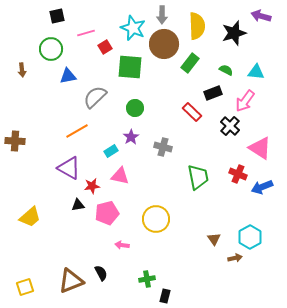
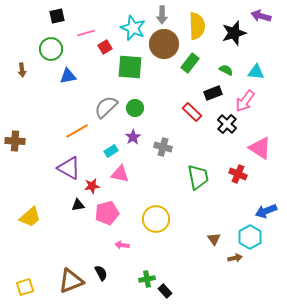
gray semicircle at (95, 97): moved 11 px right, 10 px down
black cross at (230, 126): moved 3 px left, 2 px up
purple star at (131, 137): moved 2 px right
pink triangle at (120, 176): moved 2 px up
blue arrow at (262, 187): moved 4 px right, 24 px down
black rectangle at (165, 296): moved 5 px up; rotated 56 degrees counterclockwise
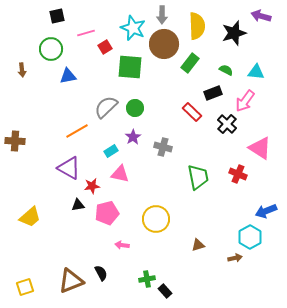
brown triangle at (214, 239): moved 16 px left, 6 px down; rotated 48 degrees clockwise
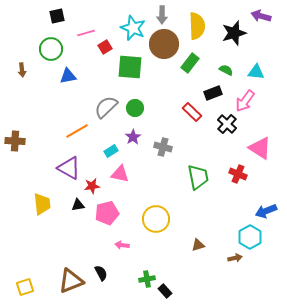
yellow trapezoid at (30, 217): moved 12 px right, 13 px up; rotated 55 degrees counterclockwise
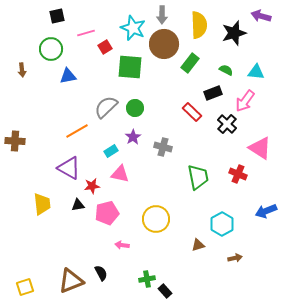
yellow semicircle at (197, 26): moved 2 px right, 1 px up
cyan hexagon at (250, 237): moved 28 px left, 13 px up
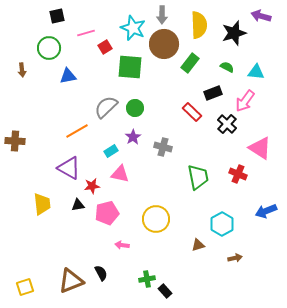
green circle at (51, 49): moved 2 px left, 1 px up
green semicircle at (226, 70): moved 1 px right, 3 px up
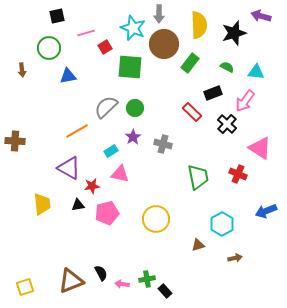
gray arrow at (162, 15): moved 3 px left, 1 px up
gray cross at (163, 147): moved 3 px up
pink arrow at (122, 245): moved 39 px down
